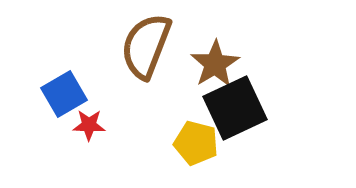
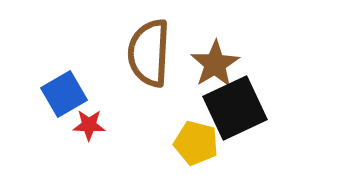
brown semicircle: moved 3 px right, 7 px down; rotated 18 degrees counterclockwise
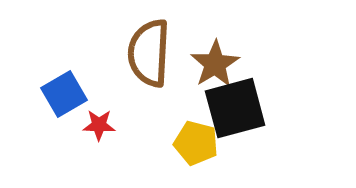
black square: rotated 10 degrees clockwise
red star: moved 10 px right
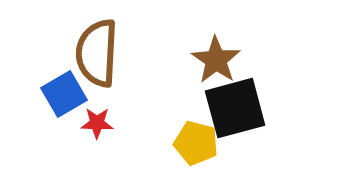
brown semicircle: moved 52 px left
brown star: moved 1 px right, 4 px up; rotated 6 degrees counterclockwise
red star: moved 2 px left, 2 px up
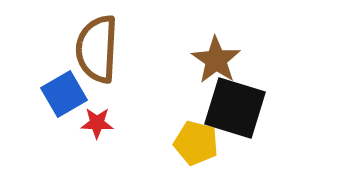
brown semicircle: moved 4 px up
black square: rotated 32 degrees clockwise
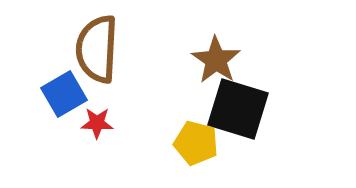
black square: moved 3 px right, 1 px down
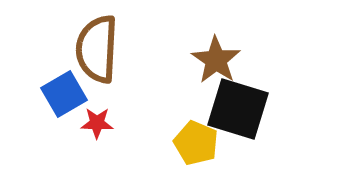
yellow pentagon: rotated 9 degrees clockwise
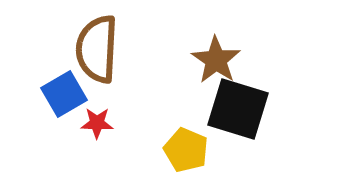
yellow pentagon: moved 10 px left, 7 px down
